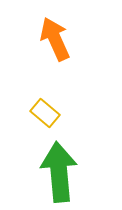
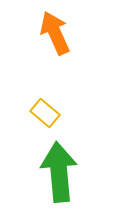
orange arrow: moved 6 px up
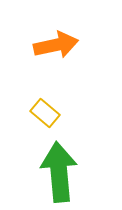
orange arrow: moved 1 px right, 12 px down; rotated 102 degrees clockwise
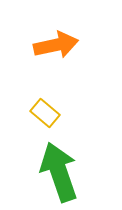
green arrow: rotated 14 degrees counterclockwise
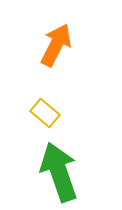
orange arrow: rotated 51 degrees counterclockwise
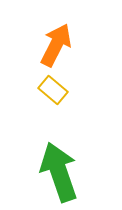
yellow rectangle: moved 8 px right, 23 px up
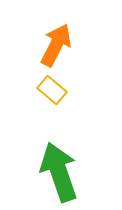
yellow rectangle: moved 1 px left
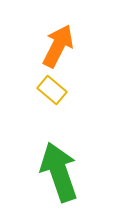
orange arrow: moved 2 px right, 1 px down
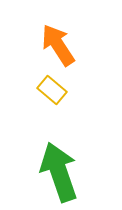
orange arrow: moved 1 px up; rotated 60 degrees counterclockwise
